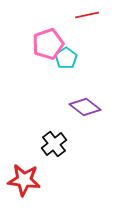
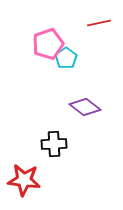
red line: moved 12 px right, 8 px down
black cross: rotated 35 degrees clockwise
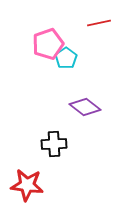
red star: moved 3 px right, 5 px down
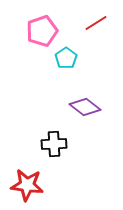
red line: moved 3 px left; rotated 20 degrees counterclockwise
pink pentagon: moved 6 px left, 13 px up
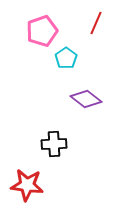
red line: rotated 35 degrees counterclockwise
purple diamond: moved 1 px right, 8 px up
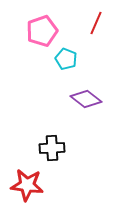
cyan pentagon: moved 1 px down; rotated 15 degrees counterclockwise
black cross: moved 2 px left, 4 px down
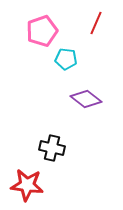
cyan pentagon: rotated 15 degrees counterclockwise
black cross: rotated 15 degrees clockwise
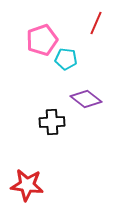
pink pentagon: moved 9 px down
black cross: moved 26 px up; rotated 15 degrees counterclockwise
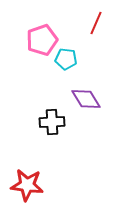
purple diamond: rotated 20 degrees clockwise
